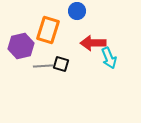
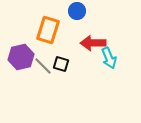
purple hexagon: moved 11 px down
gray line: rotated 48 degrees clockwise
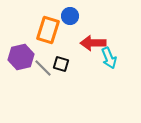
blue circle: moved 7 px left, 5 px down
gray line: moved 2 px down
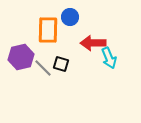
blue circle: moved 1 px down
orange rectangle: rotated 16 degrees counterclockwise
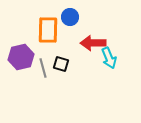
gray line: rotated 30 degrees clockwise
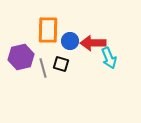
blue circle: moved 24 px down
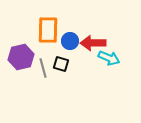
cyan arrow: rotated 45 degrees counterclockwise
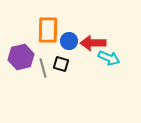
blue circle: moved 1 px left
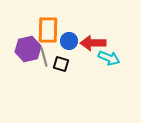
purple hexagon: moved 7 px right, 8 px up
gray line: moved 1 px right, 11 px up
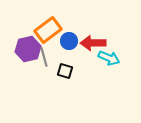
orange rectangle: rotated 52 degrees clockwise
black square: moved 4 px right, 7 px down
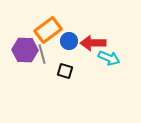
purple hexagon: moved 3 px left, 1 px down; rotated 15 degrees clockwise
gray line: moved 2 px left, 3 px up
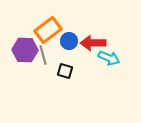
gray line: moved 1 px right, 1 px down
